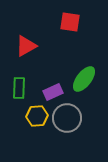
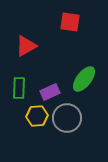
purple rectangle: moved 3 px left
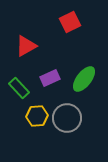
red square: rotated 35 degrees counterclockwise
green rectangle: rotated 45 degrees counterclockwise
purple rectangle: moved 14 px up
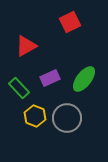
yellow hexagon: moved 2 px left; rotated 25 degrees clockwise
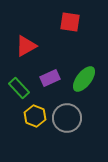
red square: rotated 35 degrees clockwise
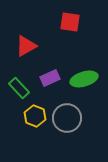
green ellipse: rotated 36 degrees clockwise
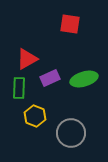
red square: moved 2 px down
red triangle: moved 1 px right, 13 px down
green rectangle: rotated 45 degrees clockwise
gray circle: moved 4 px right, 15 px down
